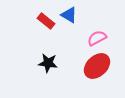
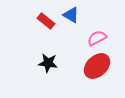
blue triangle: moved 2 px right
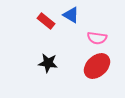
pink semicircle: rotated 144 degrees counterclockwise
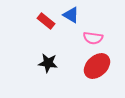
pink semicircle: moved 4 px left
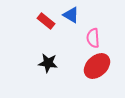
pink semicircle: rotated 78 degrees clockwise
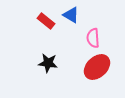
red ellipse: moved 1 px down
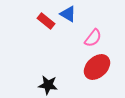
blue triangle: moved 3 px left, 1 px up
pink semicircle: rotated 138 degrees counterclockwise
black star: moved 22 px down
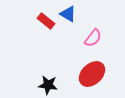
red ellipse: moved 5 px left, 7 px down
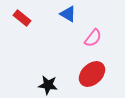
red rectangle: moved 24 px left, 3 px up
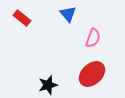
blue triangle: rotated 18 degrees clockwise
pink semicircle: rotated 18 degrees counterclockwise
black star: rotated 24 degrees counterclockwise
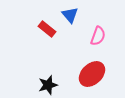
blue triangle: moved 2 px right, 1 px down
red rectangle: moved 25 px right, 11 px down
pink semicircle: moved 5 px right, 2 px up
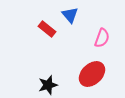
pink semicircle: moved 4 px right, 2 px down
